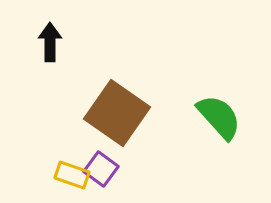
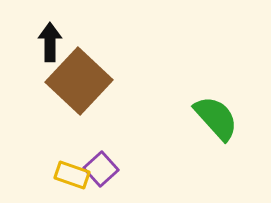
brown square: moved 38 px left, 32 px up; rotated 8 degrees clockwise
green semicircle: moved 3 px left, 1 px down
purple square: rotated 12 degrees clockwise
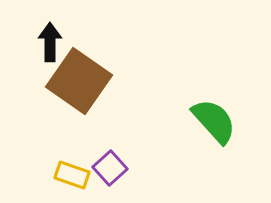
brown square: rotated 8 degrees counterclockwise
green semicircle: moved 2 px left, 3 px down
purple square: moved 9 px right, 1 px up
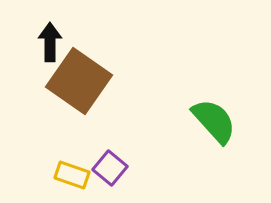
purple square: rotated 8 degrees counterclockwise
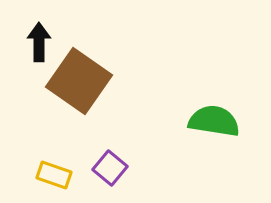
black arrow: moved 11 px left
green semicircle: rotated 39 degrees counterclockwise
yellow rectangle: moved 18 px left
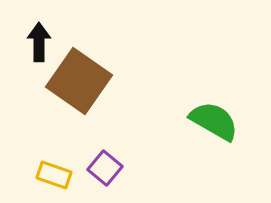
green semicircle: rotated 21 degrees clockwise
purple square: moved 5 px left
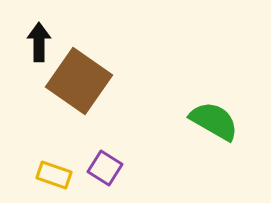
purple square: rotated 8 degrees counterclockwise
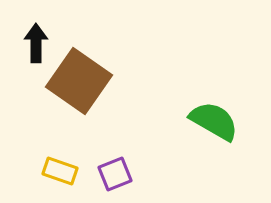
black arrow: moved 3 px left, 1 px down
purple square: moved 10 px right, 6 px down; rotated 36 degrees clockwise
yellow rectangle: moved 6 px right, 4 px up
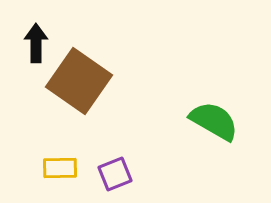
yellow rectangle: moved 3 px up; rotated 20 degrees counterclockwise
